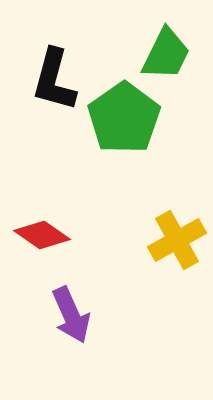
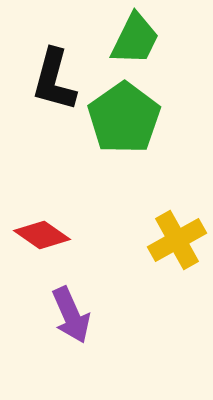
green trapezoid: moved 31 px left, 15 px up
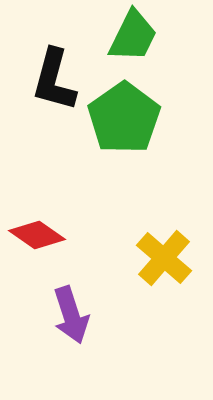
green trapezoid: moved 2 px left, 3 px up
red diamond: moved 5 px left
yellow cross: moved 13 px left, 18 px down; rotated 20 degrees counterclockwise
purple arrow: rotated 6 degrees clockwise
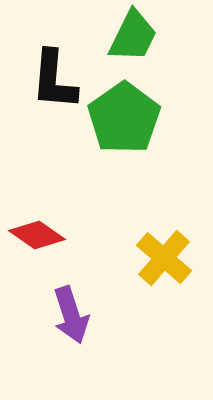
black L-shape: rotated 10 degrees counterclockwise
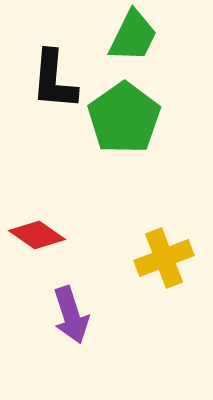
yellow cross: rotated 28 degrees clockwise
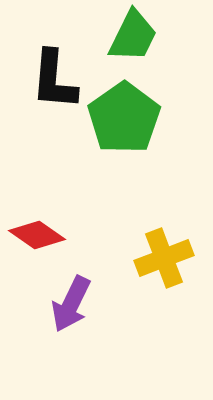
purple arrow: moved 11 px up; rotated 44 degrees clockwise
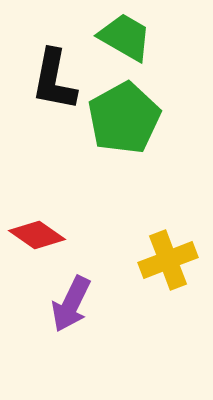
green trapezoid: moved 8 px left, 1 px down; rotated 86 degrees counterclockwise
black L-shape: rotated 6 degrees clockwise
green pentagon: rotated 6 degrees clockwise
yellow cross: moved 4 px right, 2 px down
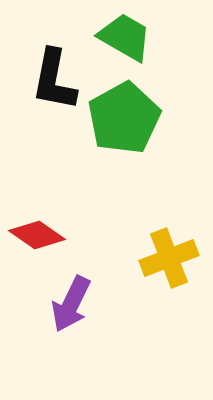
yellow cross: moved 1 px right, 2 px up
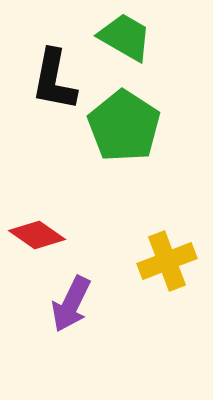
green pentagon: moved 8 px down; rotated 10 degrees counterclockwise
yellow cross: moved 2 px left, 3 px down
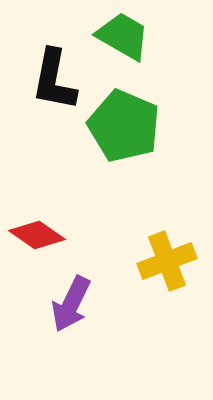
green trapezoid: moved 2 px left, 1 px up
green pentagon: rotated 10 degrees counterclockwise
